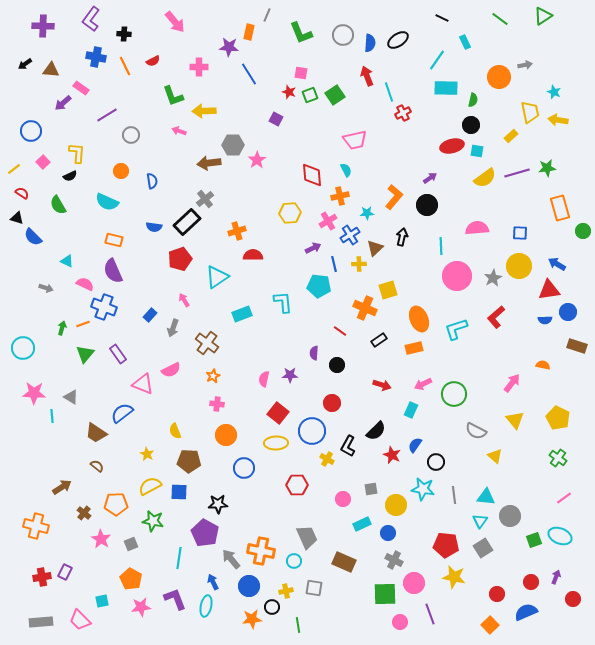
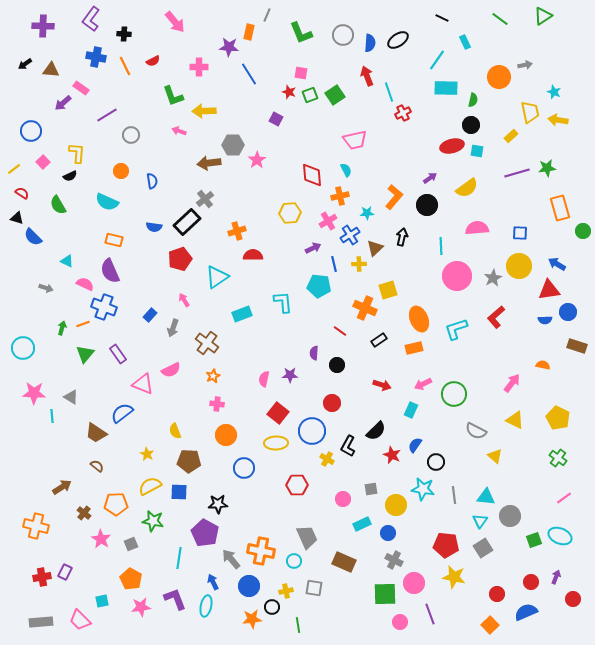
yellow semicircle at (485, 178): moved 18 px left, 10 px down
purple semicircle at (113, 271): moved 3 px left
yellow triangle at (515, 420): rotated 24 degrees counterclockwise
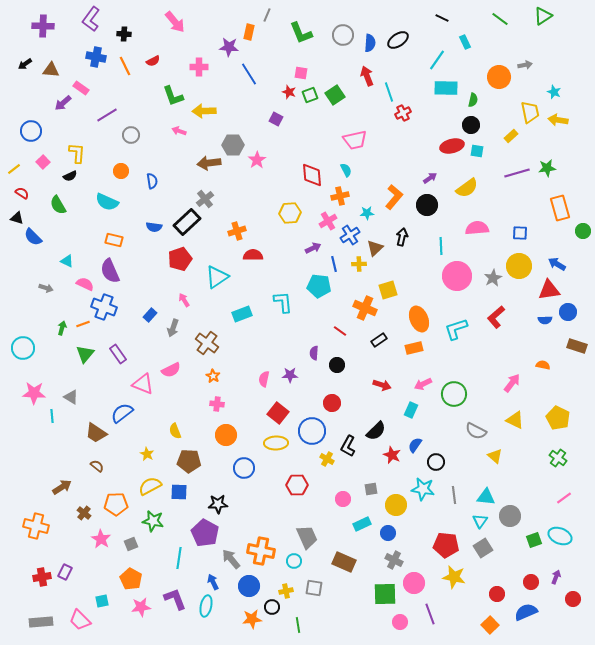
orange star at (213, 376): rotated 16 degrees counterclockwise
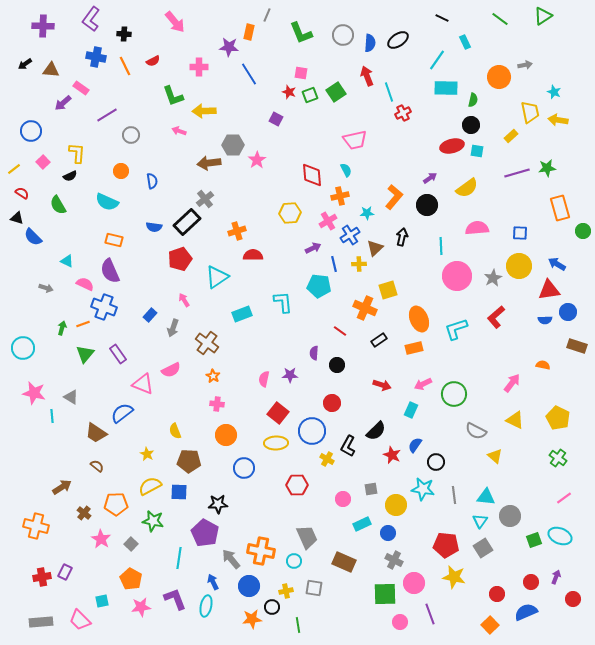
green square at (335, 95): moved 1 px right, 3 px up
pink star at (34, 393): rotated 10 degrees clockwise
gray square at (131, 544): rotated 24 degrees counterclockwise
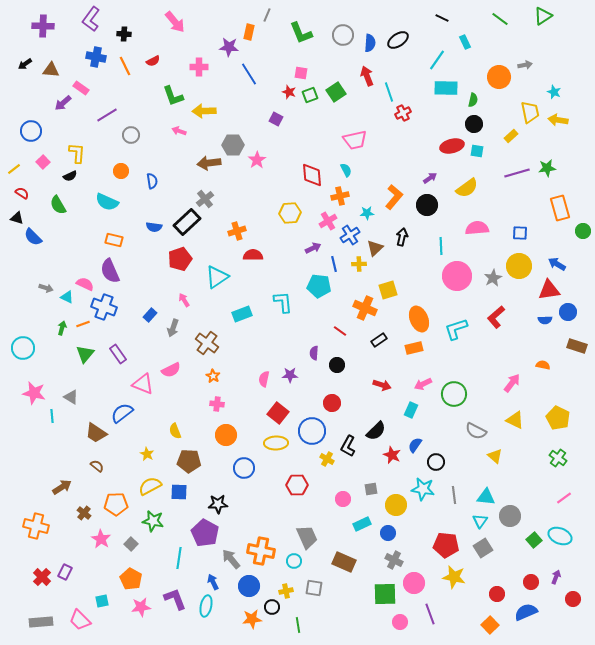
black circle at (471, 125): moved 3 px right, 1 px up
cyan triangle at (67, 261): moved 36 px down
green square at (534, 540): rotated 21 degrees counterclockwise
red cross at (42, 577): rotated 36 degrees counterclockwise
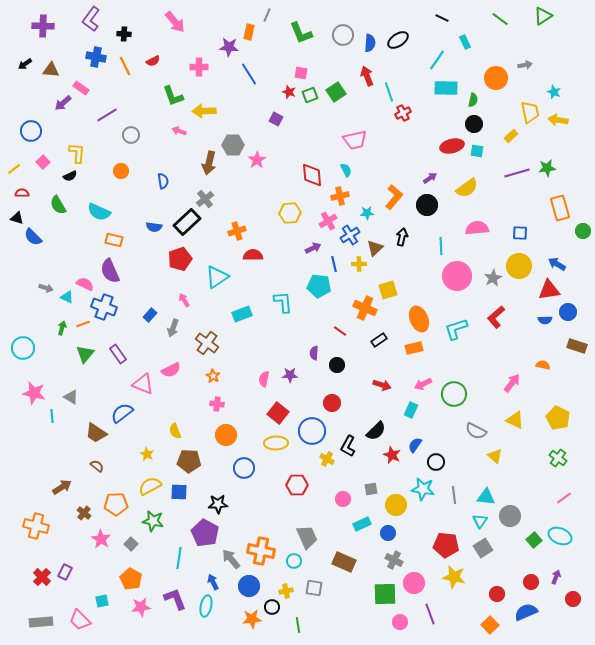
orange circle at (499, 77): moved 3 px left, 1 px down
brown arrow at (209, 163): rotated 70 degrees counterclockwise
blue semicircle at (152, 181): moved 11 px right
red semicircle at (22, 193): rotated 32 degrees counterclockwise
cyan semicircle at (107, 202): moved 8 px left, 10 px down
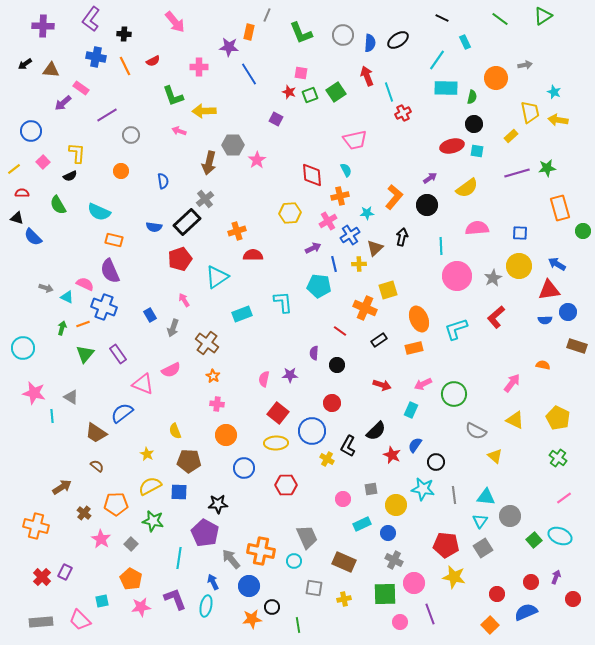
green semicircle at (473, 100): moved 1 px left, 3 px up
blue rectangle at (150, 315): rotated 72 degrees counterclockwise
red hexagon at (297, 485): moved 11 px left
yellow cross at (286, 591): moved 58 px right, 8 px down
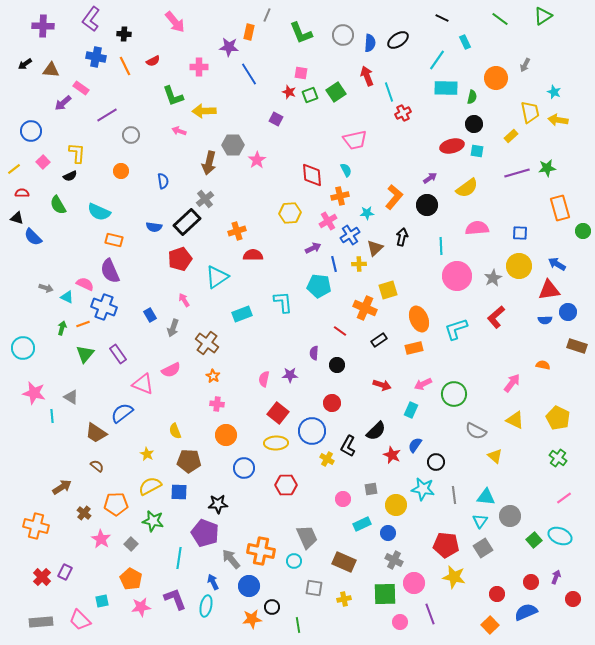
gray arrow at (525, 65): rotated 128 degrees clockwise
purple pentagon at (205, 533): rotated 8 degrees counterclockwise
